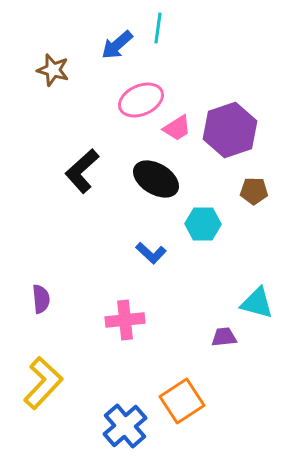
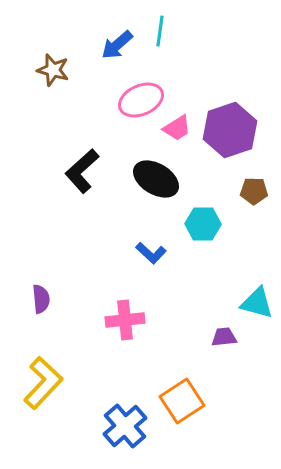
cyan line: moved 2 px right, 3 px down
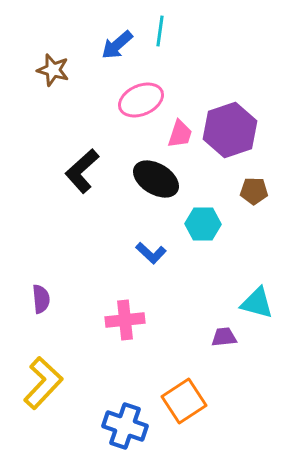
pink trapezoid: moved 3 px right, 6 px down; rotated 40 degrees counterclockwise
orange square: moved 2 px right
blue cross: rotated 30 degrees counterclockwise
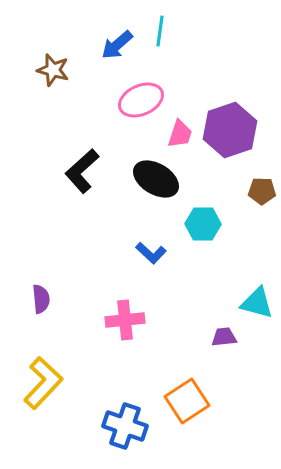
brown pentagon: moved 8 px right
orange square: moved 3 px right
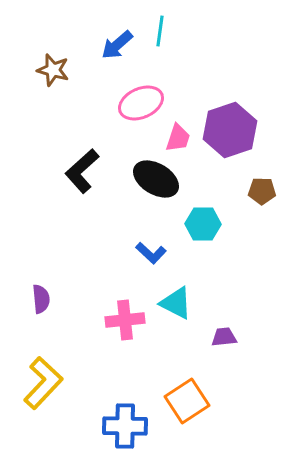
pink ellipse: moved 3 px down
pink trapezoid: moved 2 px left, 4 px down
cyan triangle: moved 81 px left; rotated 12 degrees clockwise
blue cross: rotated 18 degrees counterclockwise
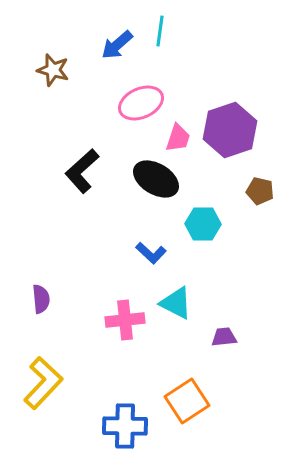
brown pentagon: moved 2 px left; rotated 12 degrees clockwise
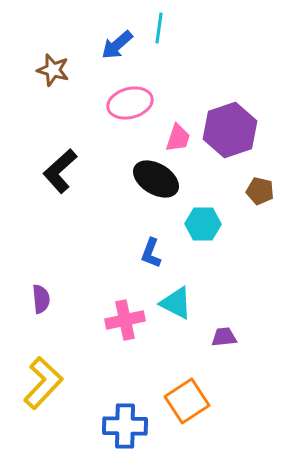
cyan line: moved 1 px left, 3 px up
pink ellipse: moved 11 px left; rotated 9 degrees clockwise
black L-shape: moved 22 px left
blue L-shape: rotated 68 degrees clockwise
pink cross: rotated 6 degrees counterclockwise
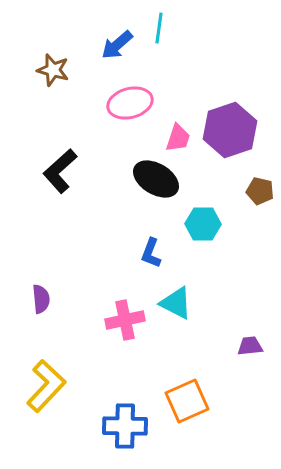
purple trapezoid: moved 26 px right, 9 px down
yellow L-shape: moved 3 px right, 3 px down
orange square: rotated 9 degrees clockwise
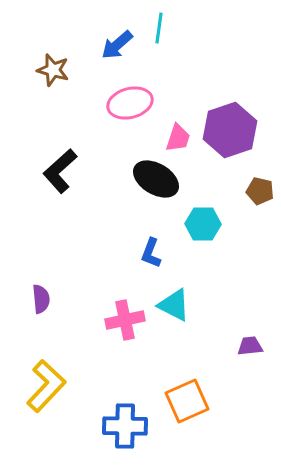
cyan triangle: moved 2 px left, 2 px down
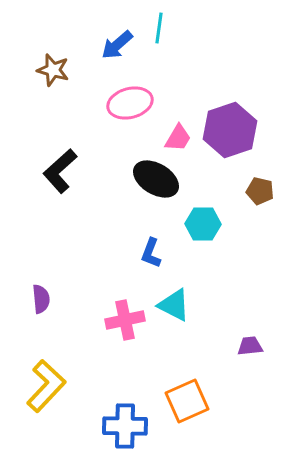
pink trapezoid: rotated 12 degrees clockwise
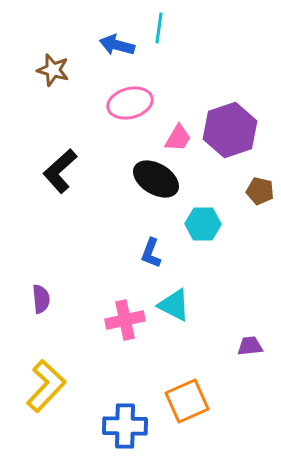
blue arrow: rotated 56 degrees clockwise
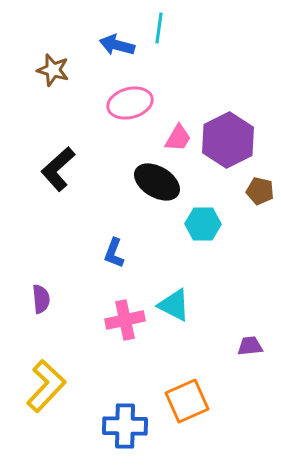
purple hexagon: moved 2 px left, 10 px down; rotated 8 degrees counterclockwise
black L-shape: moved 2 px left, 2 px up
black ellipse: moved 1 px right, 3 px down
blue L-shape: moved 37 px left
